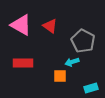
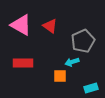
gray pentagon: rotated 20 degrees clockwise
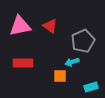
pink triangle: moved 1 px left, 1 px down; rotated 40 degrees counterclockwise
cyan rectangle: moved 1 px up
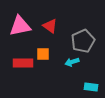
orange square: moved 17 px left, 22 px up
cyan rectangle: rotated 24 degrees clockwise
